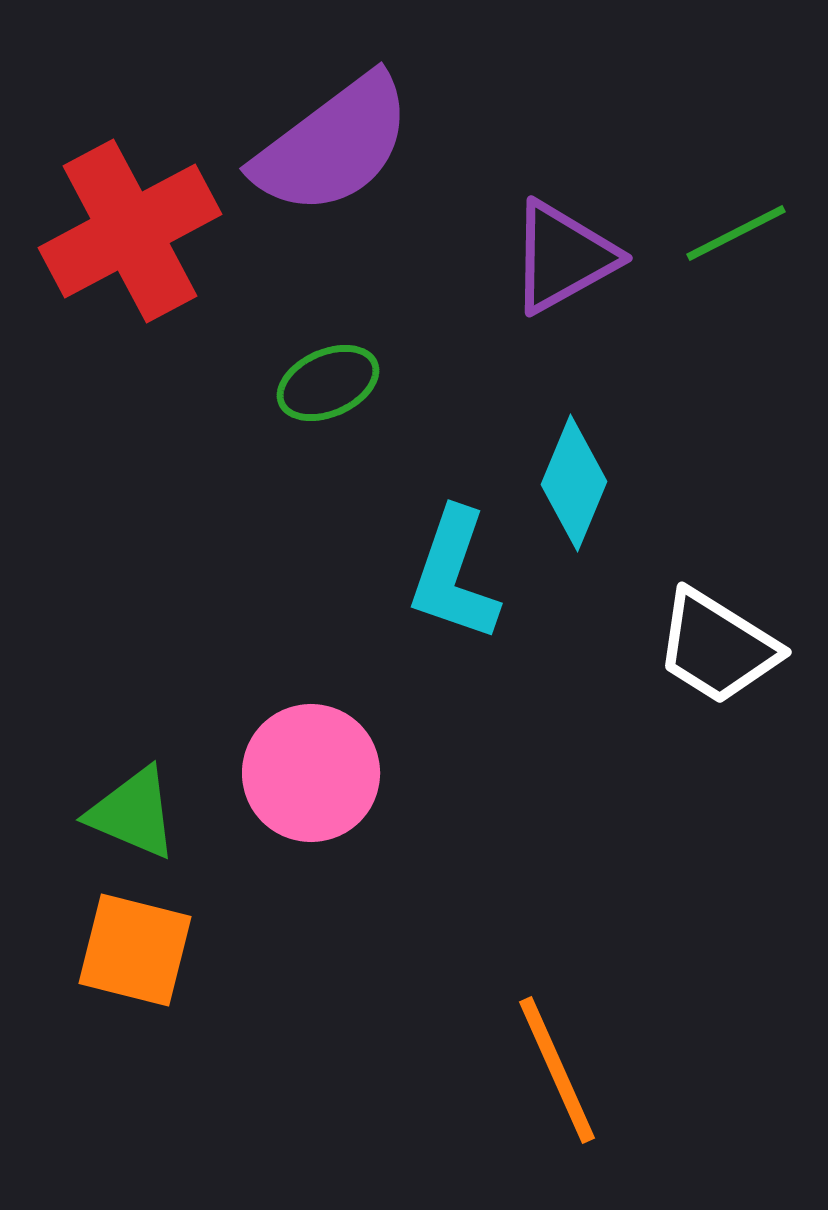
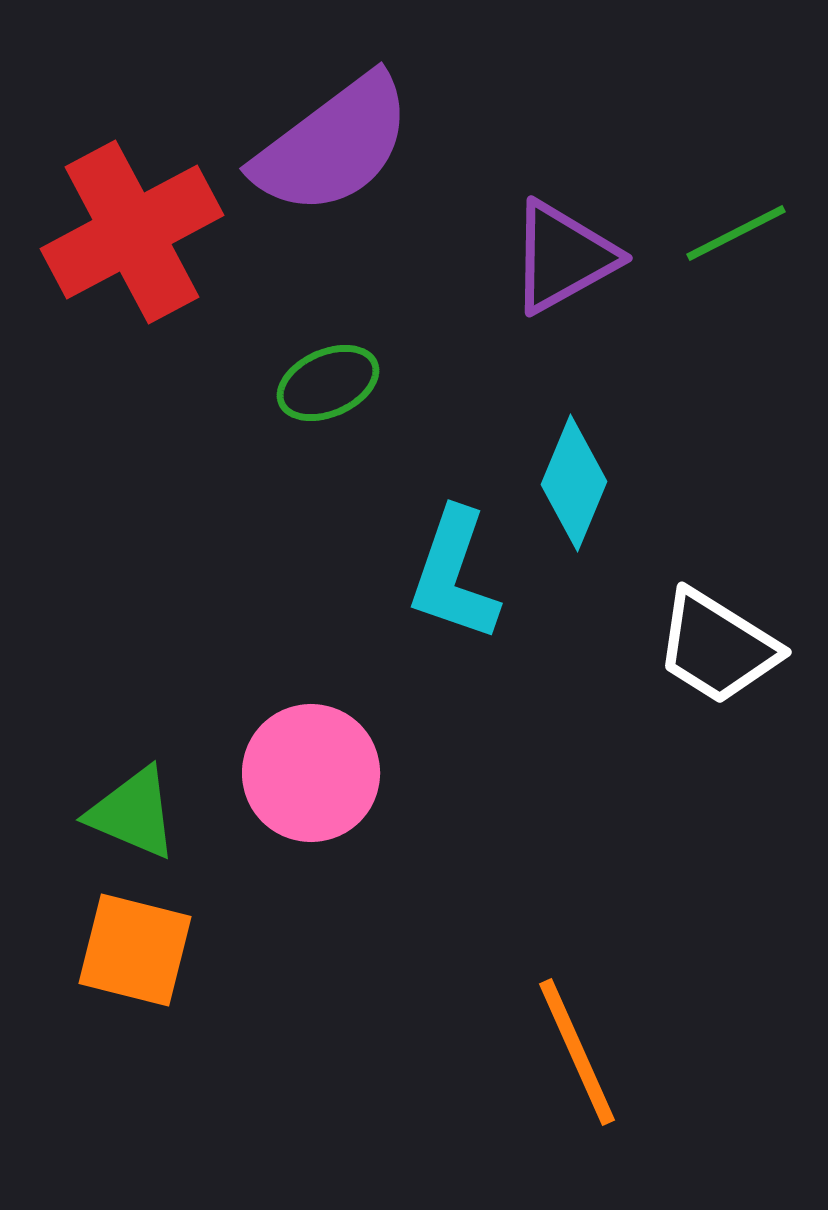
red cross: moved 2 px right, 1 px down
orange line: moved 20 px right, 18 px up
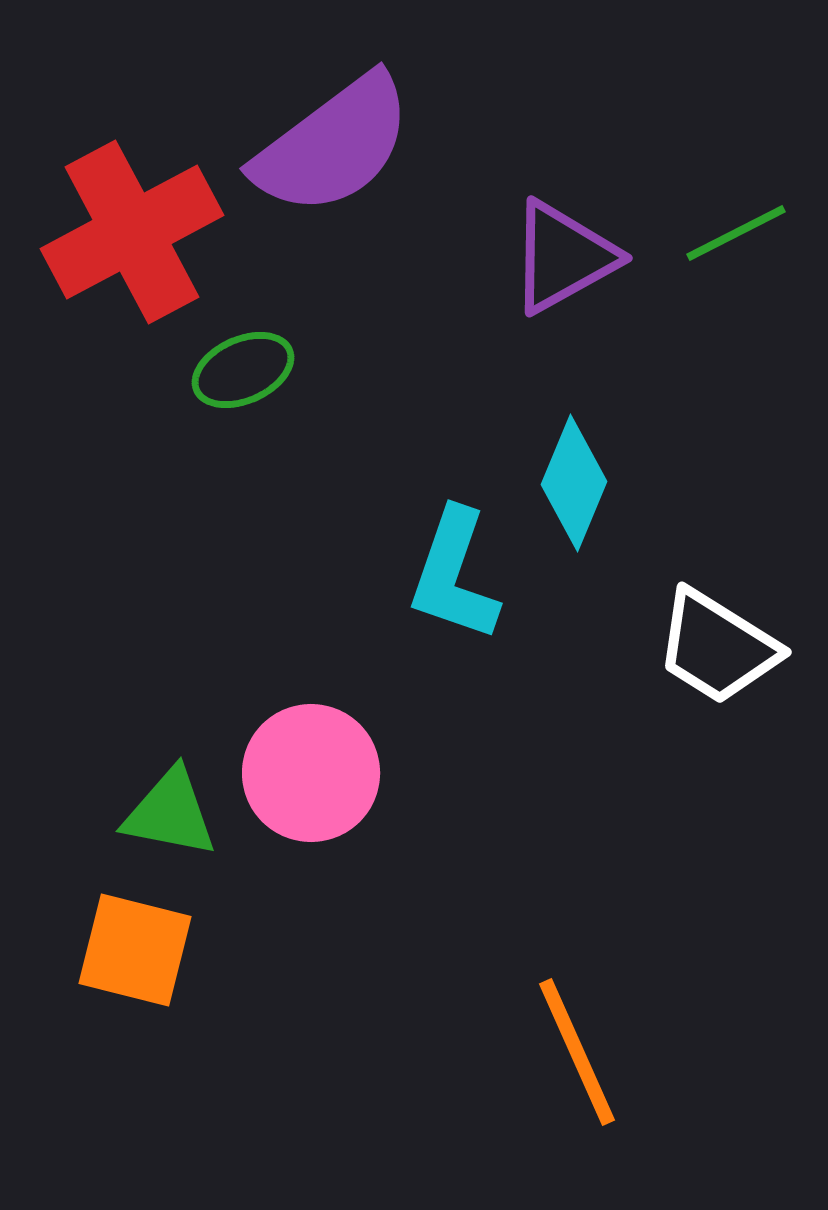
green ellipse: moved 85 px left, 13 px up
green triangle: moved 37 px right; rotated 12 degrees counterclockwise
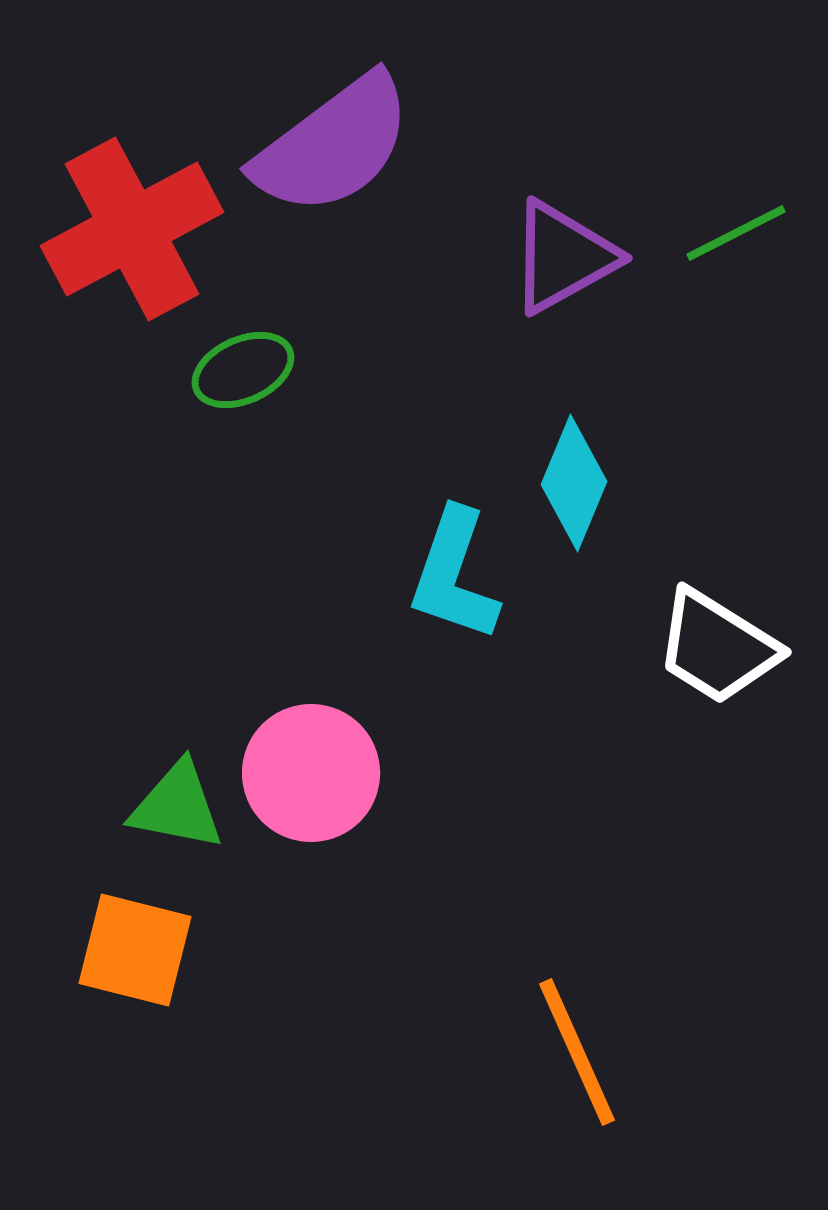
red cross: moved 3 px up
green triangle: moved 7 px right, 7 px up
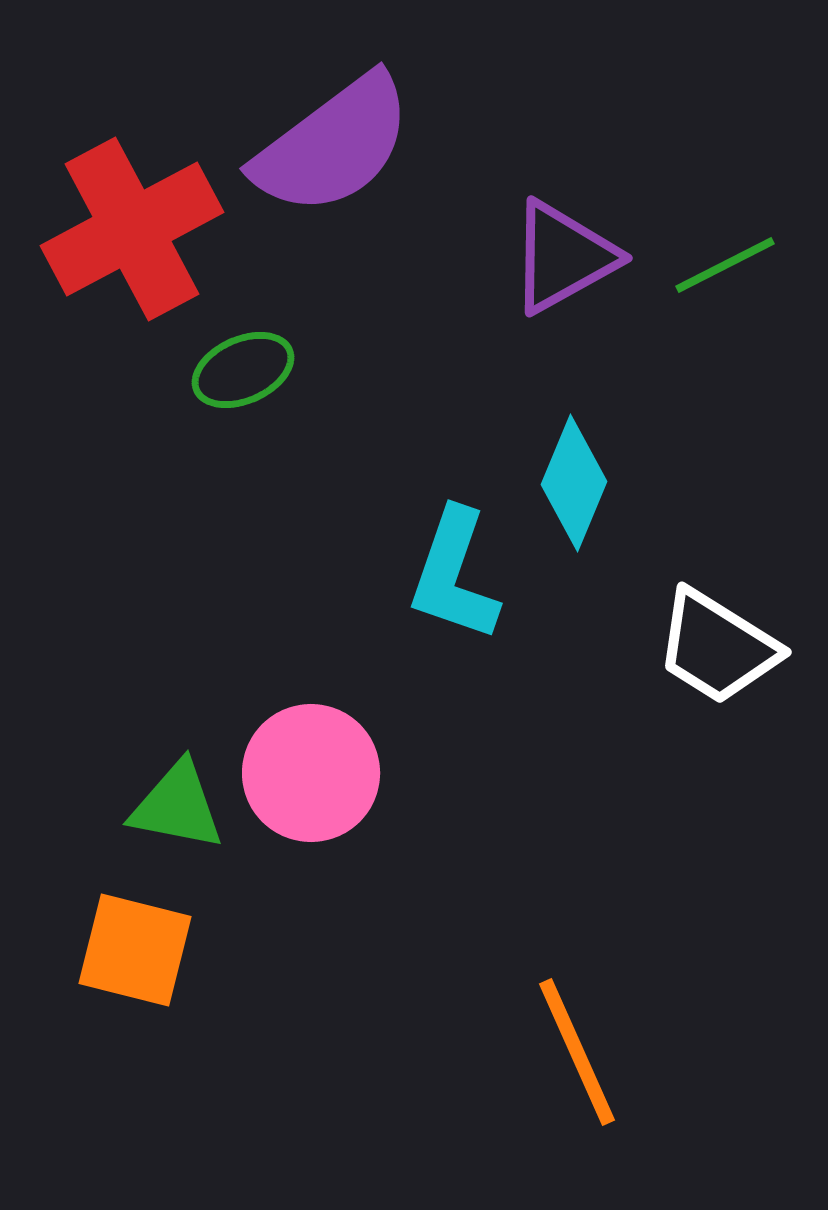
green line: moved 11 px left, 32 px down
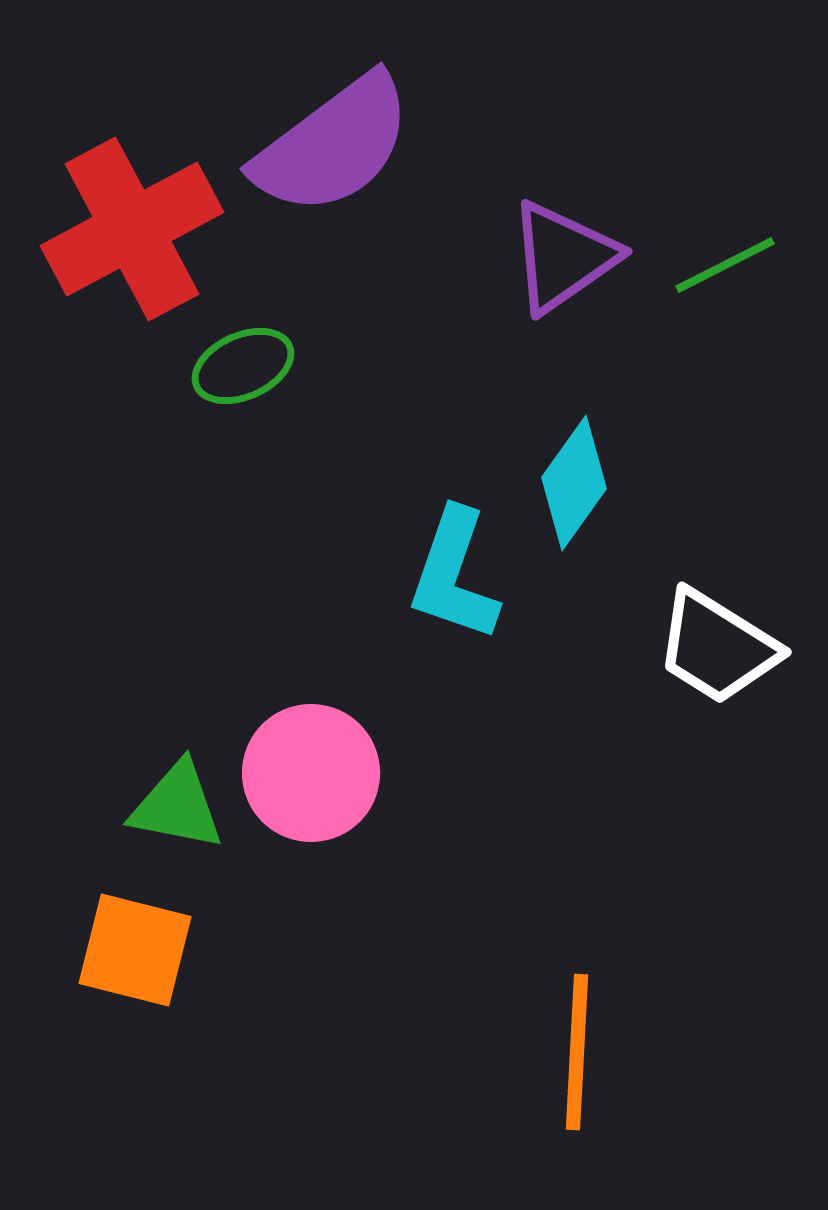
purple triangle: rotated 6 degrees counterclockwise
green ellipse: moved 4 px up
cyan diamond: rotated 13 degrees clockwise
orange line: rotated 27 degrees clockwise
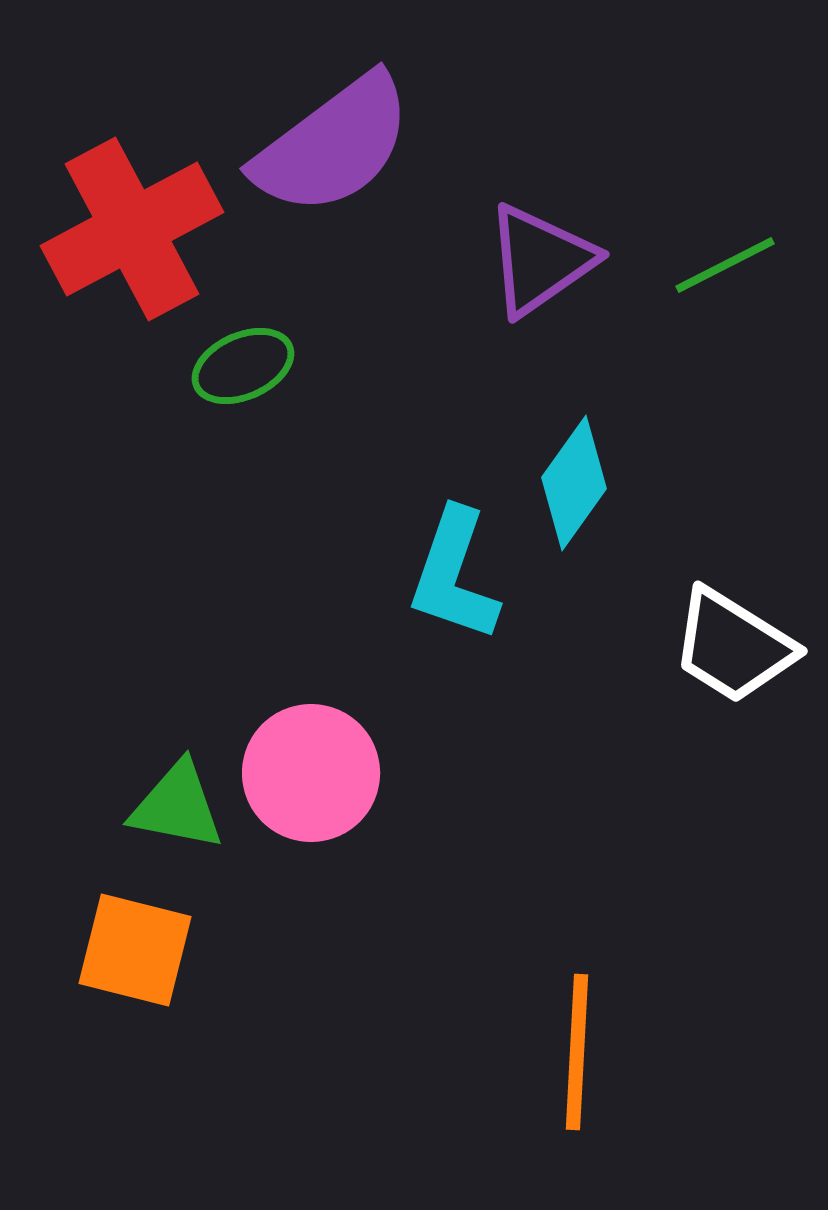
purple triangle: moved 23 px left, 3 px down
white trapezoid: moved 16 px right, 1 px up
